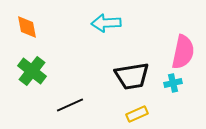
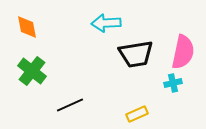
black trapezoid: moved 4 px right, 22 px up
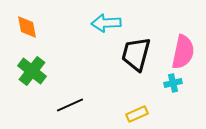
black trapezoid: rotated 114 degrees clockwise
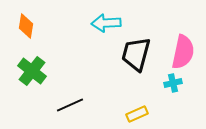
orange diamond: moved 1 px left, 1 px up; rotated 20 degrees clockwise
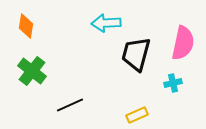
pink semicircle: moved 9 px up
yellow rectangle: moved 1 px down
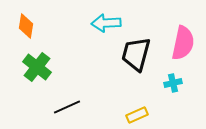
green cross: moved 5 px right, 4 px up
black line: moved 3 px left, 2 px down
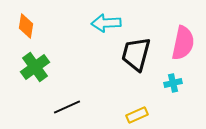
green cross: moved 2 px left; rotated 16 degrees clockwise
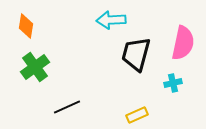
cyan arrow: moved 5 px right, 3 px up
